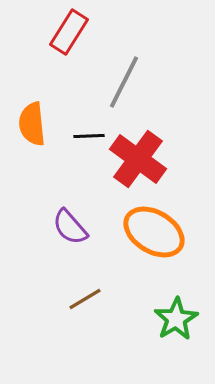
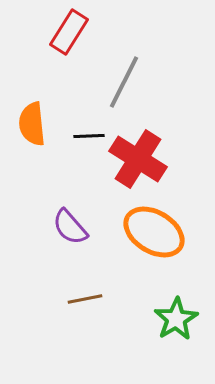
red cross: rotated 4 degrees counterclockwise
brown line: rotated 20 degrees clockwise
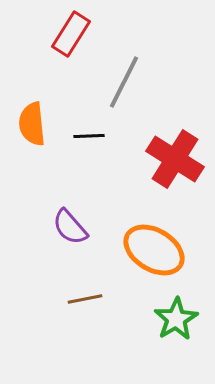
red rectangle: moved 2 px right, 2 px down
red cross: moved 37 px right
orange ellipse: moved 18 px down
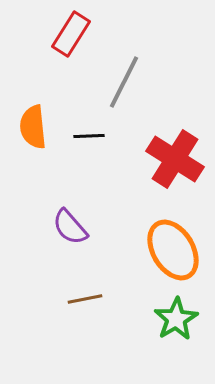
orange semicircle: moved 1 px right, 3 px down
orange ellipse: moved 19 px right; rotated 28 degrees clockwise
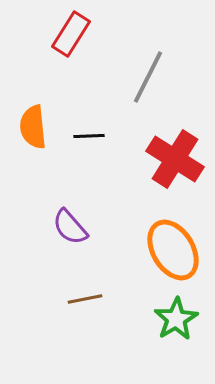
gray line: moved 24 px right, 5 px up
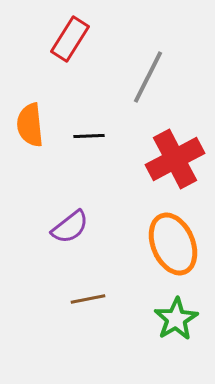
red rectangle: moved 1 px left, 5 px down
orange semicircle: moved 3 px left, 2 px up
red cross: rotated 30 degrees clockwise
purple semicircle: rotated 87 degrees counterclockwise
orange ellipse: moved 6 px up; rotated 8 degrees clockwise
brown line: moved 3 px right
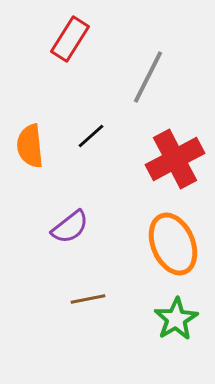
orange semicircle: moved 21 px down
black line: moved 2 px right; rotated 40 degrees counterclockwise
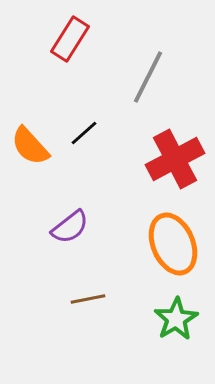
black line: moved 7 px left, 3 px up
orange semicircle: rotated 36 degrees counterclockwise
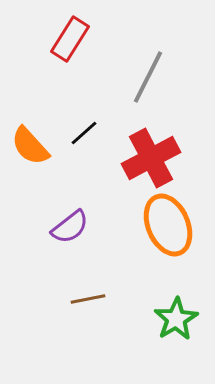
red cross: moved 24 px left, 1 px up
orange ellipse: moved 5 px left, 19 px up
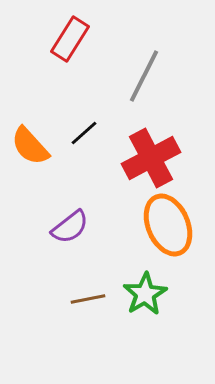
gray line: moved 4 px left, 1 px up
green star: moved 31 px left, 25 px up
